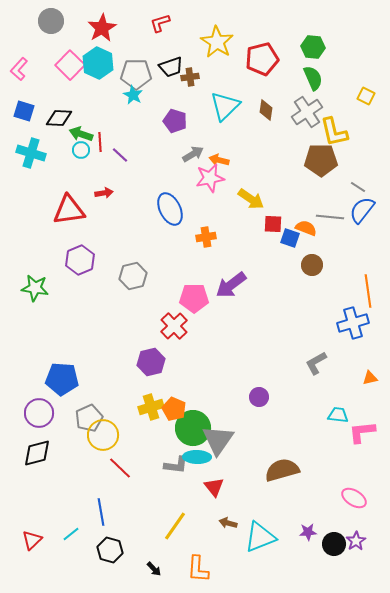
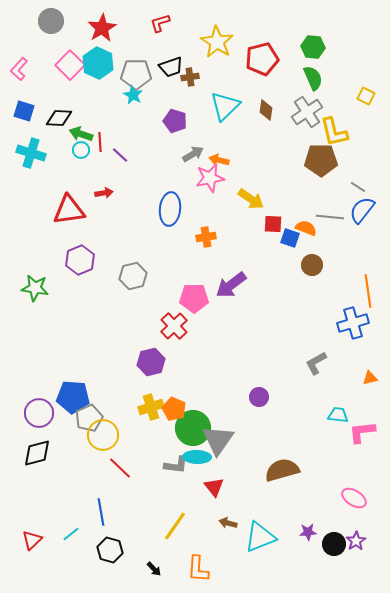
blue ellipse at (170, 209): rotated 32 degrees clockwise
blue pentagon at (62, 379): moved 11 px right, 18 px down
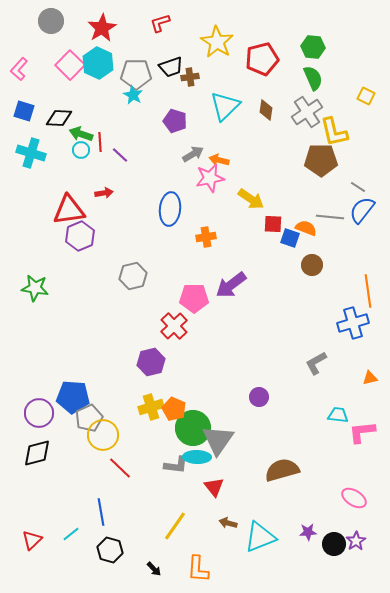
purple hexagon at (80, 260): moved 24 px up
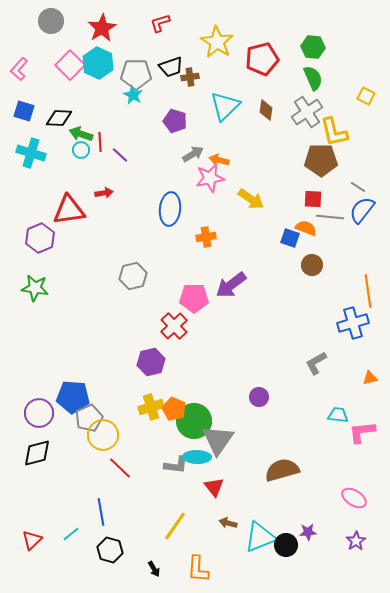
red square at (273, 224): moved 40 px right, 25 px up
purple hexagon at (80, 236): moved 40 px left, 2 px down
green circle at (193, 428): moved 1 px right, 7 px up
black circle at (334, 544): moved 48 px left, 1 px down
black arrow at (154, 569): rotated 14 degrees clockwise
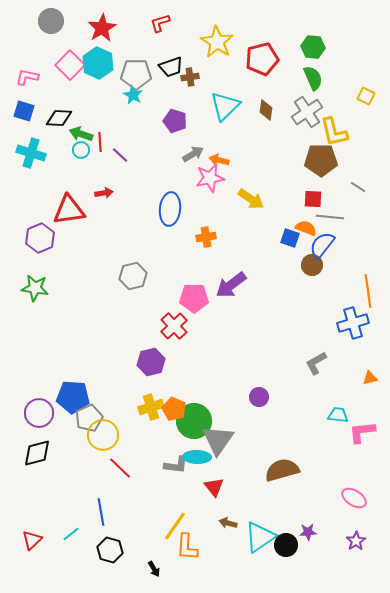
pink L-shape at (19, 69): moved 8 px right, 8 px down; rotated 60 degrees clockwise
blue semicircle at (362, 210): moved 40 px left, 35 px down
cyan triangle at (260, 537): rotated 12 degrees counterclockwise
orange L-shape at (198, 569): moved 11 px left, 22 px up
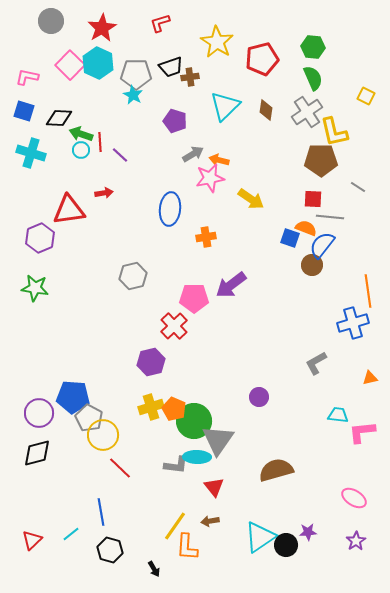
gray pentagon at (89, 418): rotated 20 degrees counterclockwise
brown semicircle at (282, 470): moved 6 px left
brown arrow at (228, 523): moved 18 px left, 2 px up; rotated 24 degrees counterclockwise
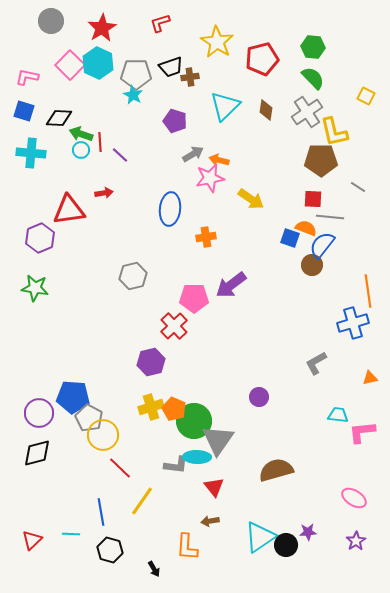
green semicircle at (313, 78): rotated 20 degrees counterclockwise
cyan cross at (31, 153): rotated 12 degrees counterclockwise
yellow line at (175, 526): moved 33 px left, 25 px up
cyan line at (71, 534): rotated 42 degrees clockwise
